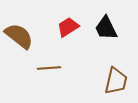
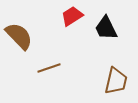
red trapezoid: moved 4 px right, 11 px up
brown semicircle: rotated 8 degrees clockwise
brown line: rotated 15 degrees counterclockwise
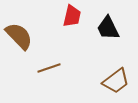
red trapezoid: rotated 135 degrees clockwise
black trapezoid: moved 2 px right
brown trapezoid: rotated 40 degrees clockwise
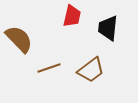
black trapezoid: rotated 32 degrees clockwise
brown semicircle: moved 3 px down
brown trapezoid: moved 25 px left, 11 px up
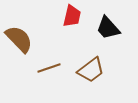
black trapezoid: rotated 48 degrees counterclockwise
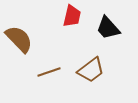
brown line: moved 4 px down
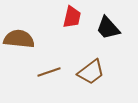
red trapezoid: moved 1 px down
brown semicircle: rotated 40 degrees counterclockwise
brown trapezoid: moved 2 px down
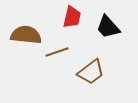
black trapezoid: moved 1 px up
brown semicircle: moved 7 px right, 4 px up
brown line: moved 8 px right, 20 px up
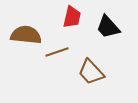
brown trapezoid: rotated 84 degrees clockwise
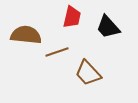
brown trapezoid: moved 3 px left, 1 px down
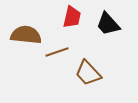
black trapezoid: moved 3 px up
